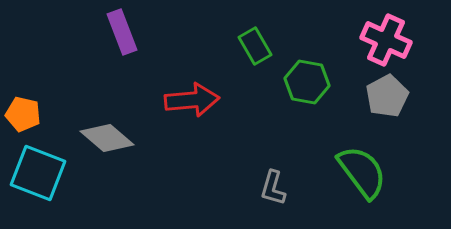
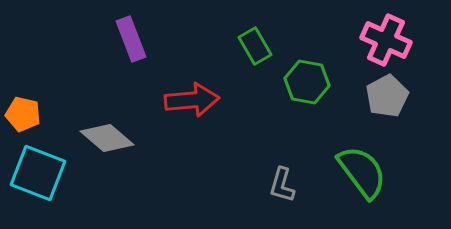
purple rectangle: moved 9 px right, 7 px down
gray L-shape: moved 9 px right, 3 px up
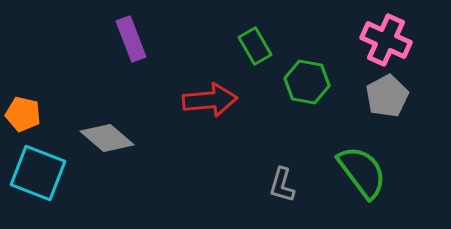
red arrow: moved 18 px right
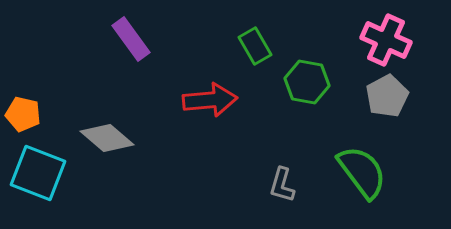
purple rectangle: rotated 15 degrees counterclockwise
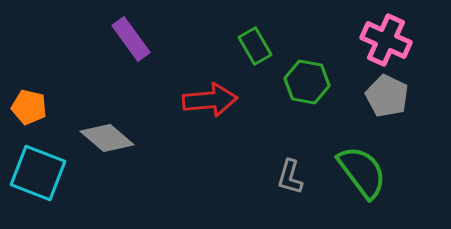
gray pentagon: rotated 18 degrees counterclockwise
orange pentagon: moved 6 px right, 7 px up
gray L-shape: moved 8 px right, 8 px up
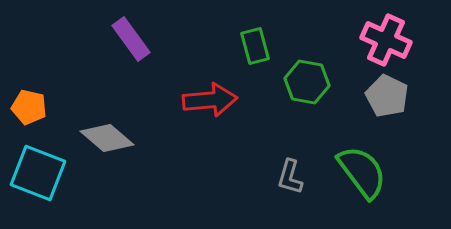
green rectangle: rotated 15 degrees clockwise
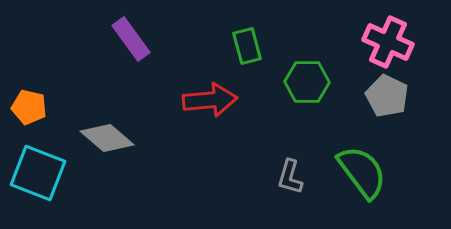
pink cross: moved 2 px right, 2 px down
green rectangle: moved 8 px left
green hexagon: rotated 9 degrees counterclockwise
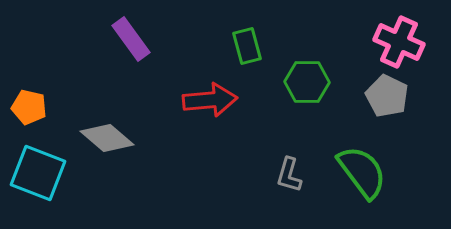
pink cross: moved 11 px right
gray L-shape: moved 1 px left, 2 px up
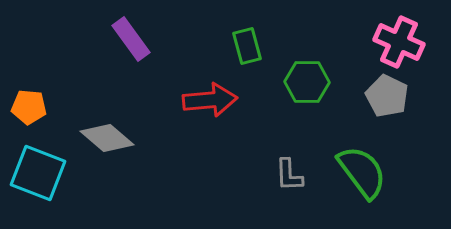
orange pentagon: rotated 8 degrees counterclockwise
gray L-shape: rotated 18 degrees counterclockwise
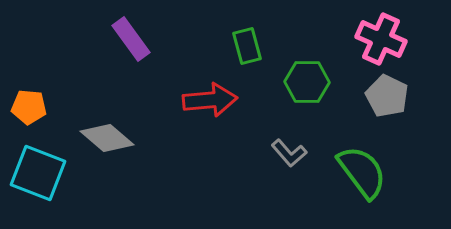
pink cross: moved 18 px left, 3 px up
gray L-shape: moved 22 px up; rotated 39 degrees counterclockwise
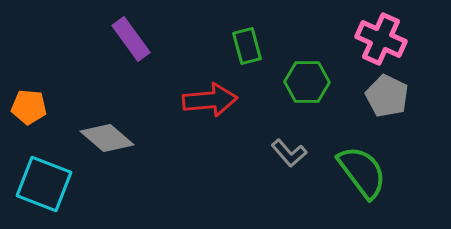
cyan square: moved 6 px right, 11 px down
